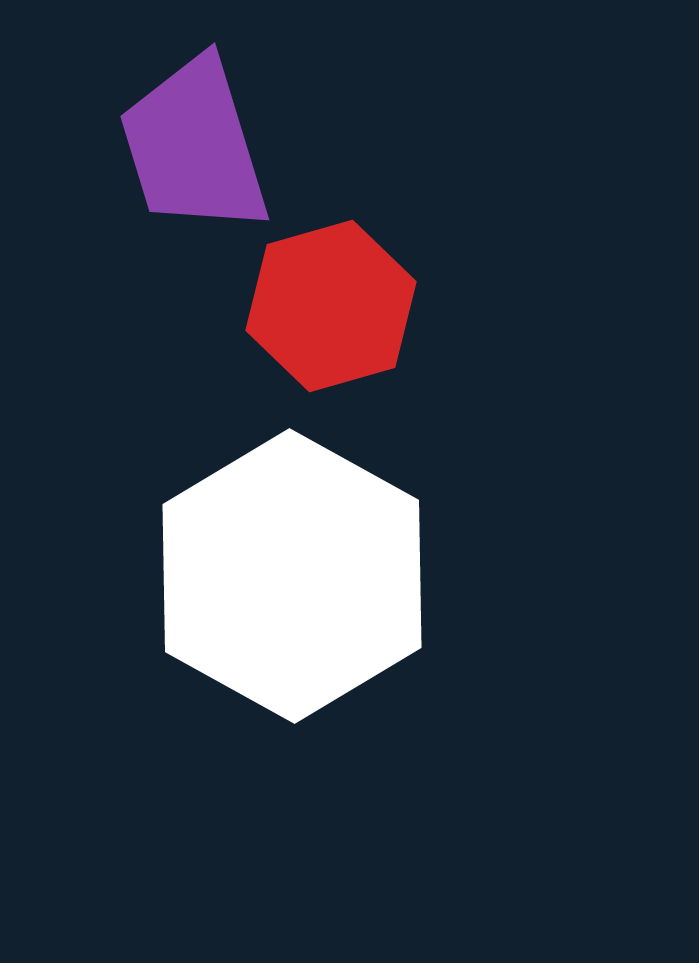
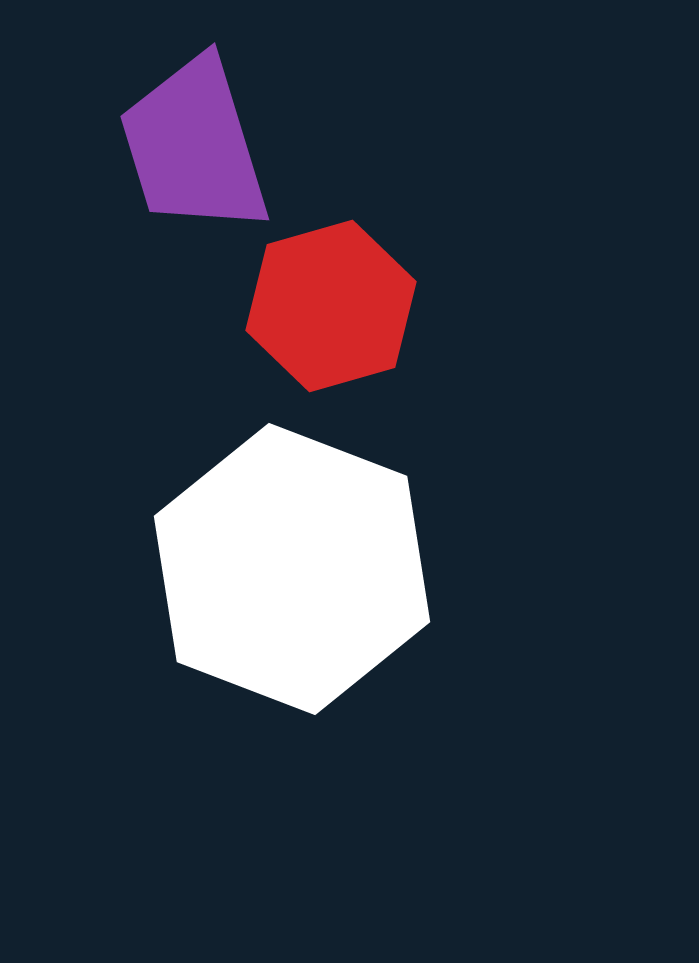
white hexagon: moved 7 px up; rotated 8 degrees counterclockwise
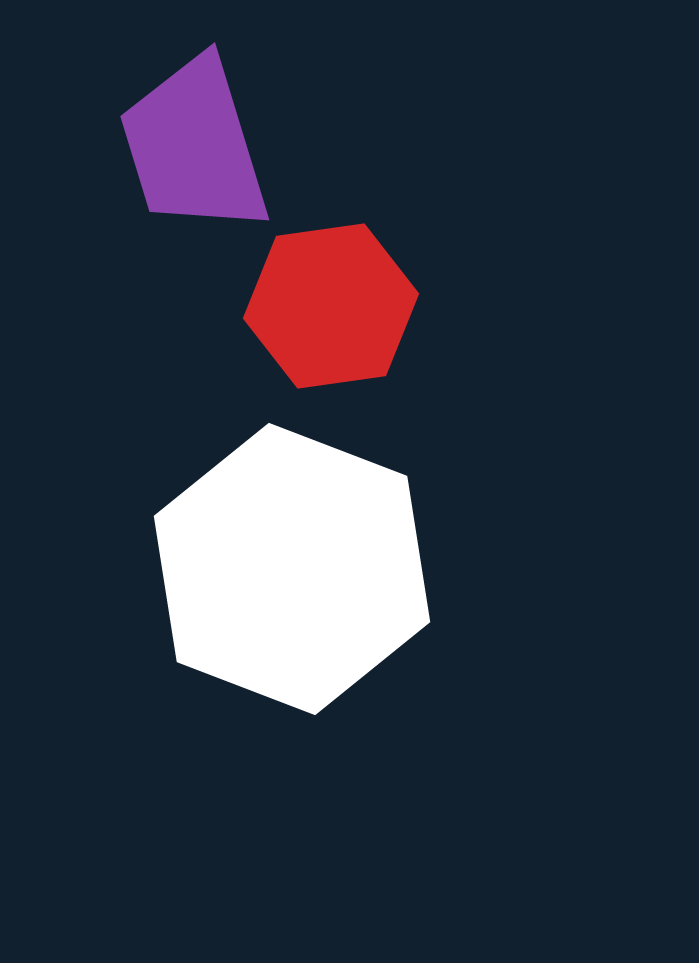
red hexagon: rotated 8 degrees clockwise
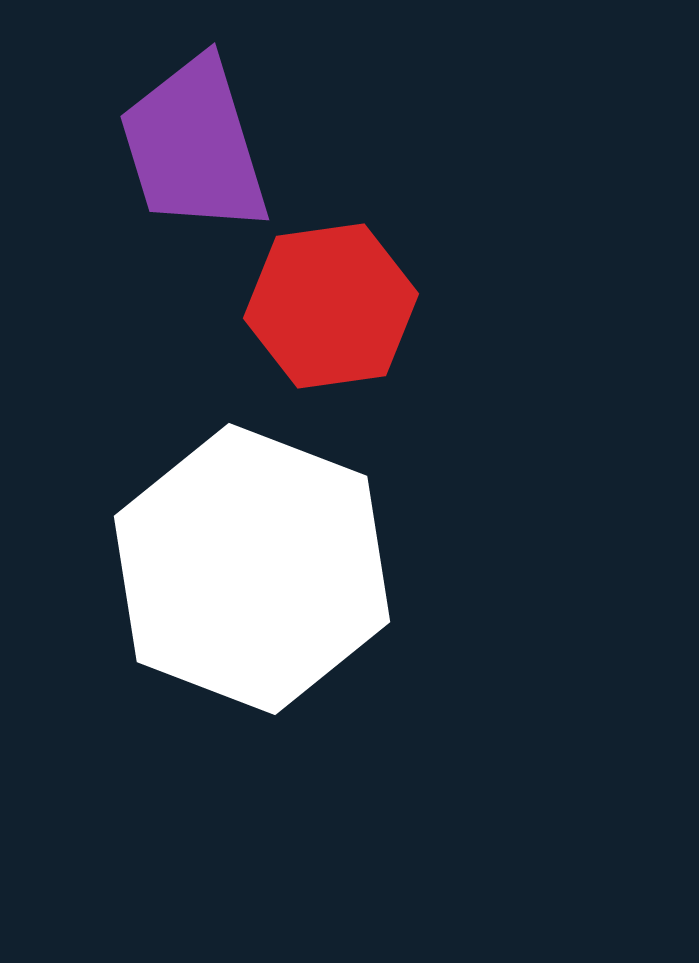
white hexagon: moved 40 px left
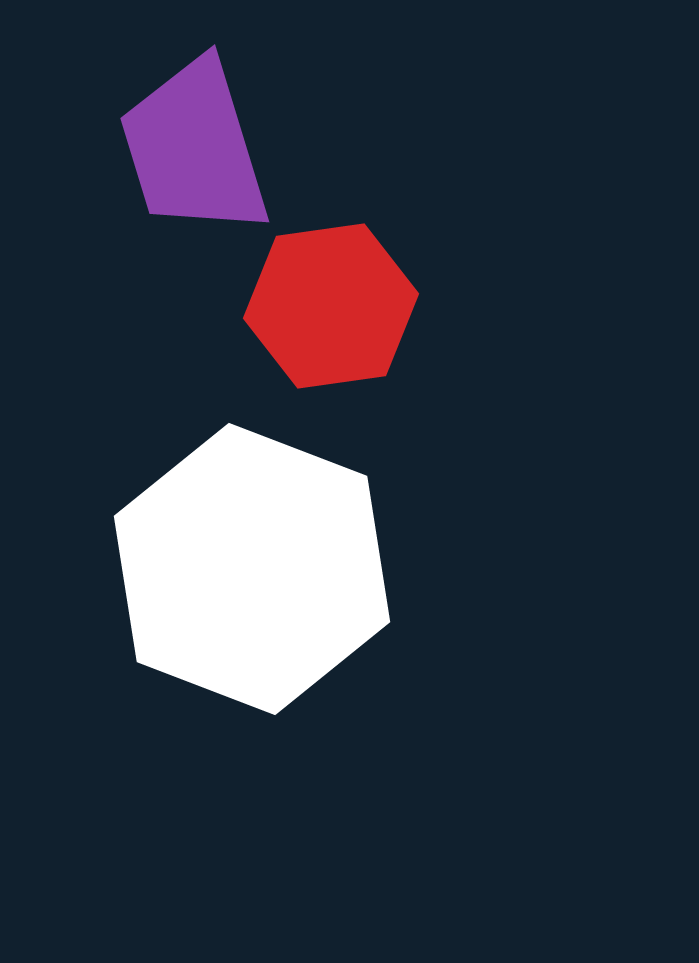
purple trapezoid: moved 2 px down
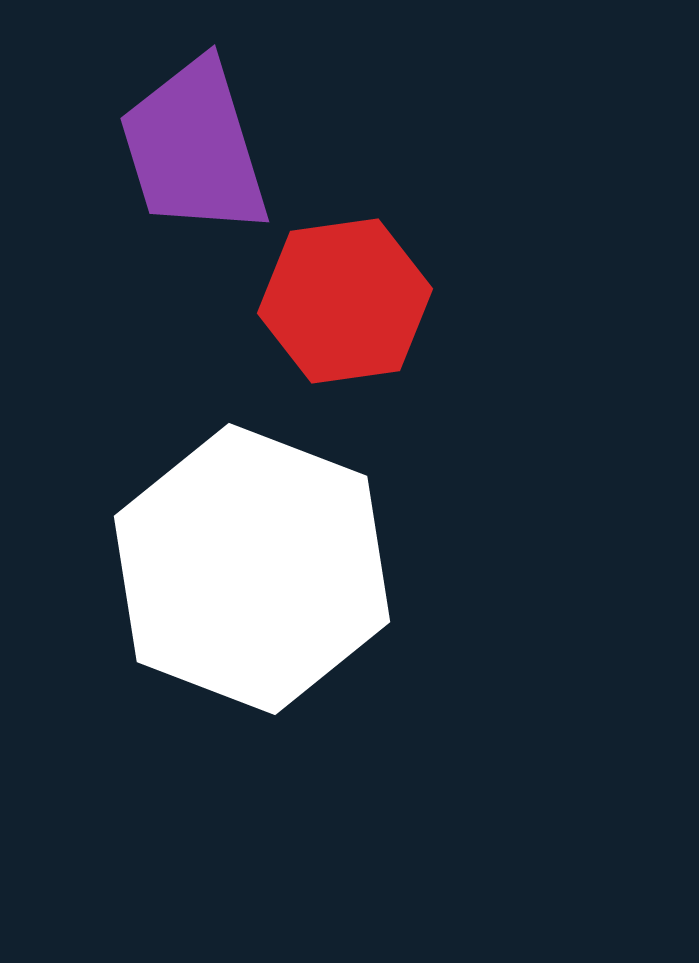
red hexagon: moved 14 px right, 5 px up
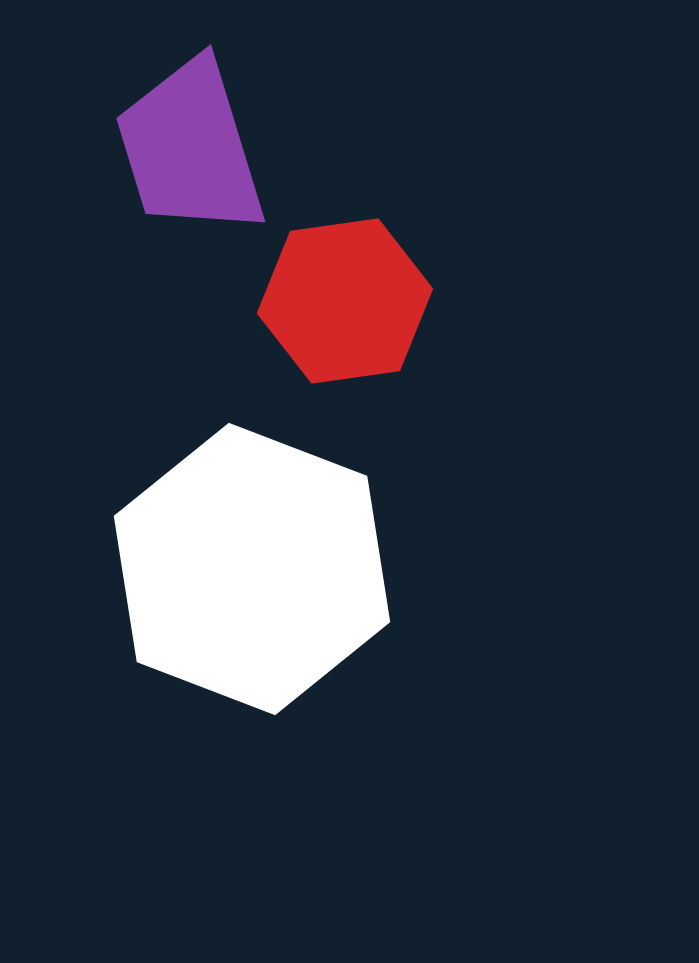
purple trapezoid: moved 4 px left
